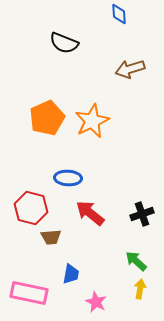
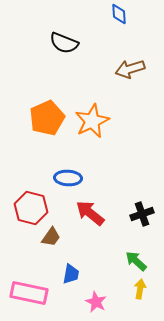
brown trapezoid: rotated 50 degrees counterclockwise
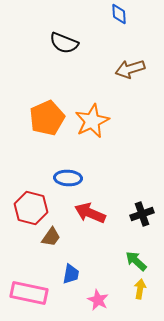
red arrow: rotated 16 degrees counterclockwise
pink star: moved 2 px right, 2 px up
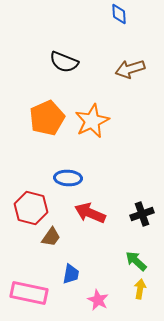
black semicircle: moved 19 px down
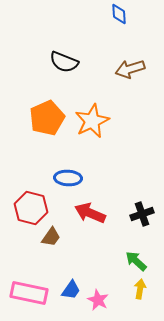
blue trapezoid: moved 16 px down; rotated 25 degrees clockwise
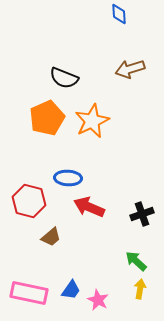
black semicircle: moved 16 px down
red hexagon: moved 2 px left, 7 px up
red arrow: moved 1 px left, 6 px up
brown trapezoid: rotated 15 degrees clockwise
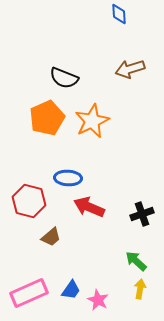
pink rectangle: rotated 36 degrees counterclockwise
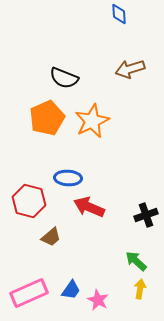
black cross: moved 4 px right, 1 px down
